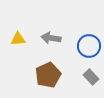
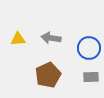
blue circle: moved 2 px down
gray rectangle: rotated 49 degrees counterclockwise
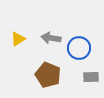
yellow triangle: rotated 28 degrees counterclockwise
blue circle: moved 10 px left
brown pentagon: rotated 25 degrees counterclockwise
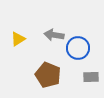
gray arrow: moved 3 px right, 3 px up
blue circle: moved 1 px left
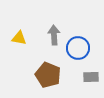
gray arrow: rotated 78 degrees clockwise
yellow triangle: moved 1 px right, 1 px up; rotated 42 degrees clockwise
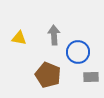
blue circle: moved 4 px down
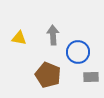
gray arrow: moved 1 px left
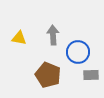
gray rectangle: moved 2 px up
